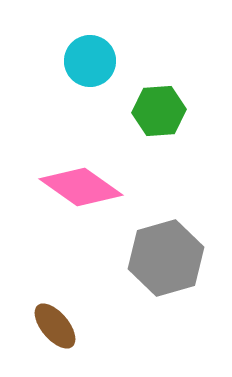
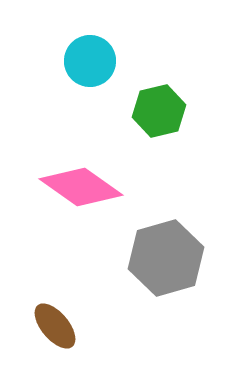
green hexagon: rotated 9 degrees counterclockwise
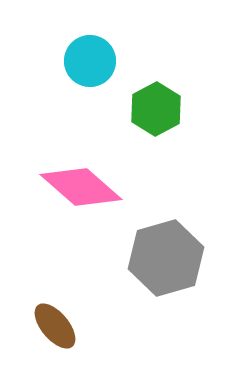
green hexagon: moved 3 px left, 2 px up; rotated 15 degrees counterclockwise
pink diamond: rotated 6 degrees clockwise
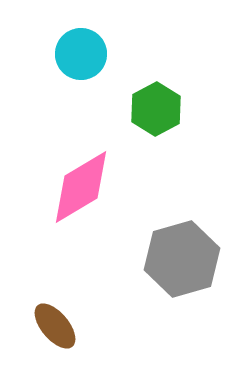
cyan circle: moved 9 px left, 7 px up
pink diamond: rotated 72 degrees counterclockwise
gray hexagon: moved 16 px right, 1 px down
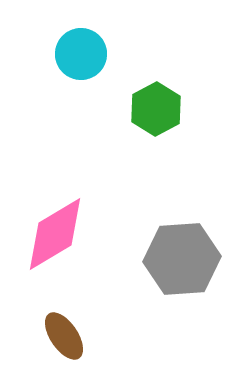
pink diamond: moved 26 px left, 47 px down
gray hexagon: rotated 12 degrees clockwise
brown ellipse: moved 9 px right, 10 px down; rotated 6 degrees clockwise
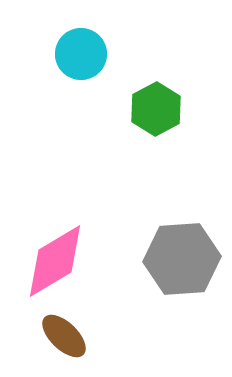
pink diamond: moved 27 px down
brown ellipse: rotated 12 degrees counterclockwise
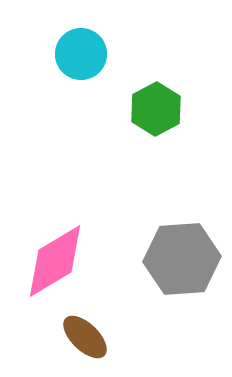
brown ellipse: moved 21 px right, 1 px down
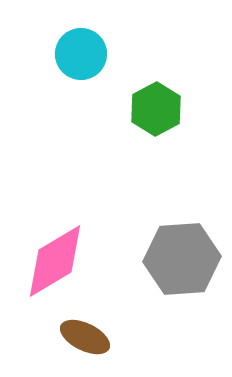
brown ellipse: rotated 18 degrees counterclockwise
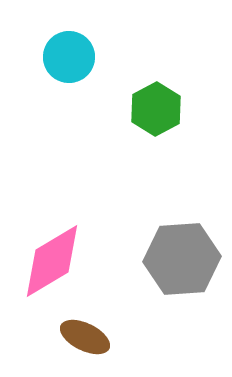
cyan circle: moved 12 px left, 3 px down
pink diamond: moved 3 px left
